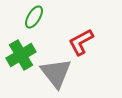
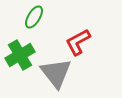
red L-shape: moved 3 px left
green cross: moved 1 px left
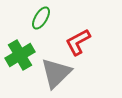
green ellipse: moved 7 px right, 1 px down
gray triangle: rotated 24 degrees clockwise
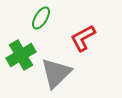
red L-shape: moved 5 px right, 4 px up
green cross: moved 1 px right
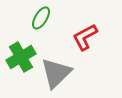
red L-shape: moved 2 px right, 1 px up
green cross: moved 2 px down
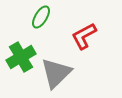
green ellipse: moved 1 px up
red L-shape: moved 1 px left, 1 px up
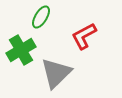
green cross: moved 7 px up
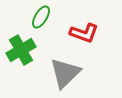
red L-shape: moved 3 px up; rotated 132 degrees counterclockwise
gray triangle: moved 9 px right
